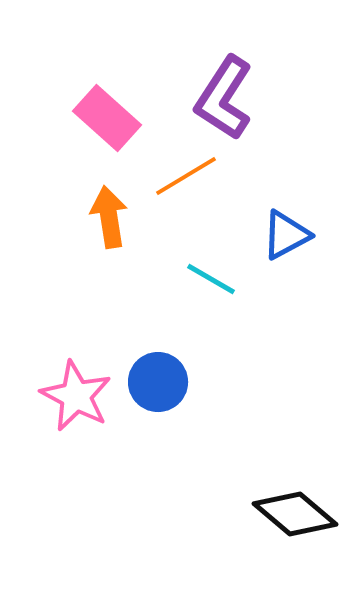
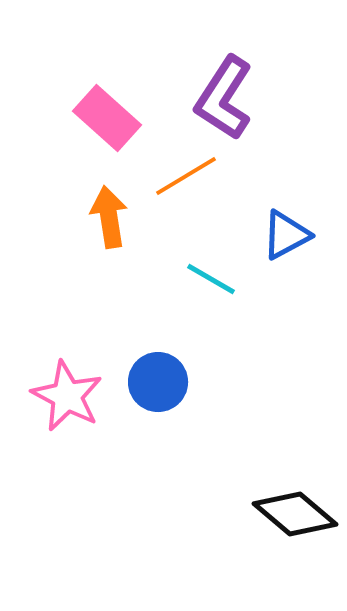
pink star: moved 9 px left
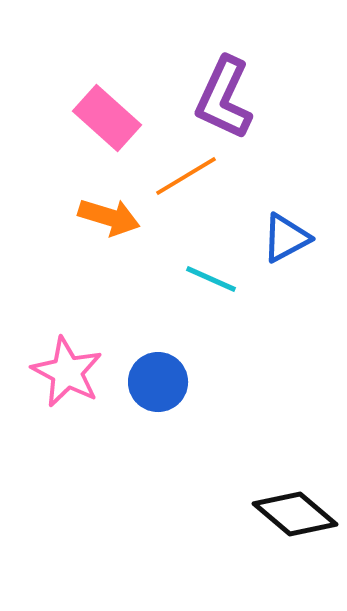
purple L-shape: rotated 8 degrees counterclockwise
orange arrow: rotated 116 degrees clockwise
blue triangle: moved 3 px down
cyan line: rotated 6 degrees counterclockwise
pink star: moved 24 px up
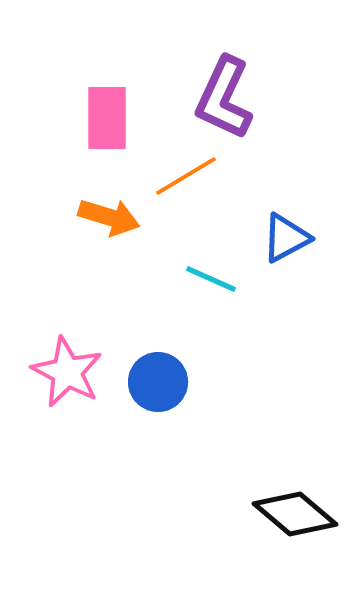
pink rectangle: rotated 48 degrees clockwise
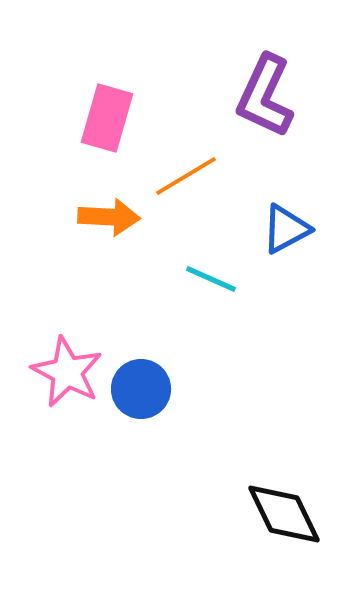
purple L-shape: moved 41 px right, 2 px up
pink rectangle: rotated 16 degrees clockwise
orange arrow: rotated 14 degrees counterclockwise
blue triangle: moved 9 px up
blue circle: moved 17 px left, 7 px down
black diamond: moved 11 px left; rotated 24 degrees clockwise
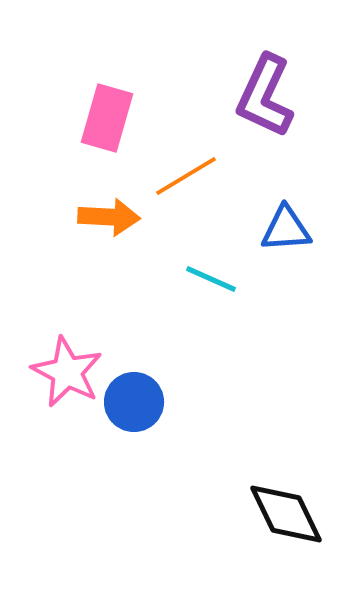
blue triangle: rotated 24 degrees clockwise
blue circle: moved 7 px left, 13 px down
black diamond: moved 2 px right
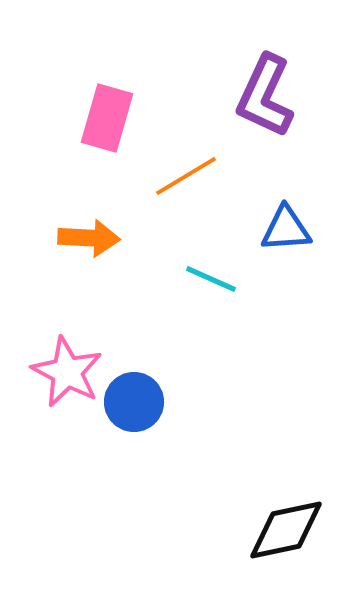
orange arrow: moved 20 px left, 21 px down
black diamond: moved 16 px down; rotated 76 degrees counterclockwise
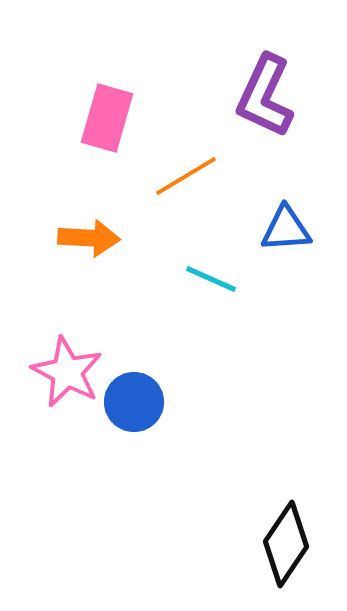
black diamond: moved 14 px down; rotated 44 degrees counterclockwise
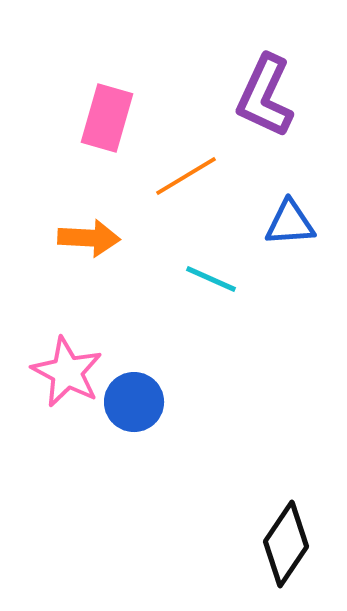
blue triangle: moved 4 px right, 6 px up
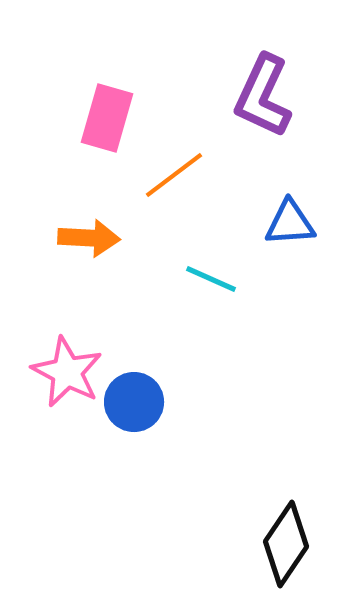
purple L-shape: moved 2 px left
orange line: moved 12 px left, 1 px up; rotated 6 degrees counterclockwise
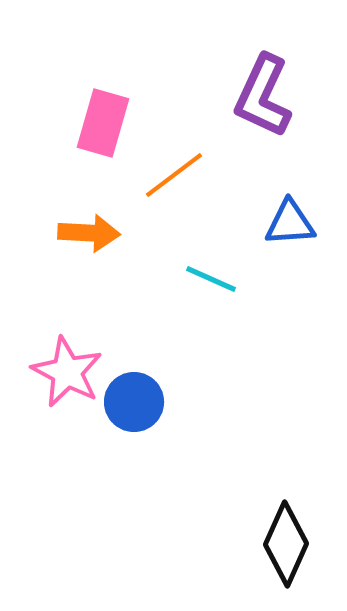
pink rectangle: moved 4 px left, 5 px down
orange arrow: moved 5 px up
black diamond: rotated 10 degrees counterclockwise
